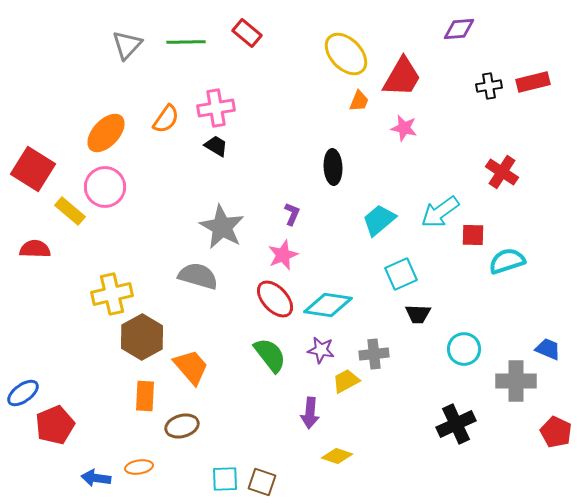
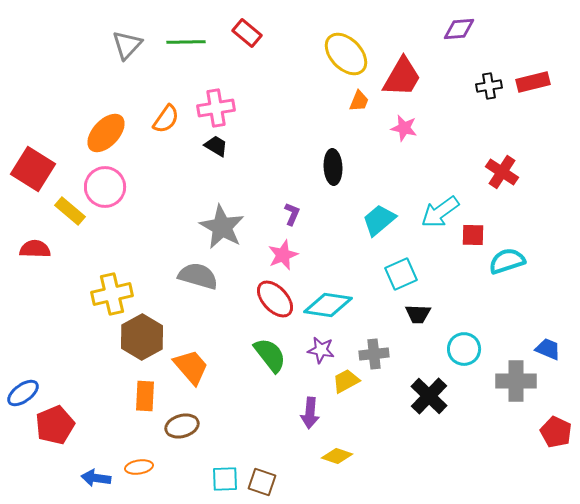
black cross at (456, 424): moved 27 px left, 28 px up; rotated 21 degrees counterclockwise
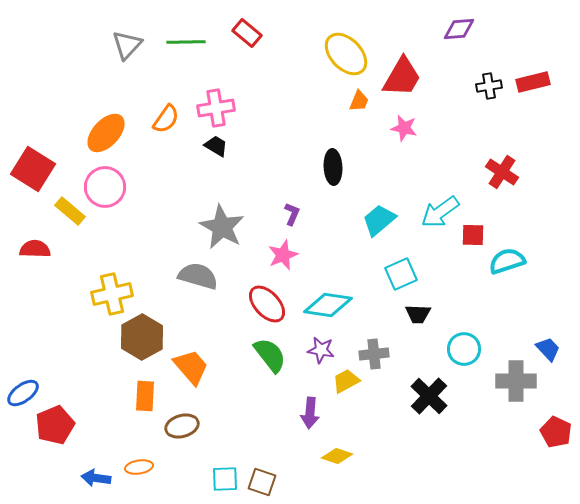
red ellipse at (275, 299): moved 8 px left, 5 px down
blue trapezoid at (548, 349): rotated 24 degrees clockwise
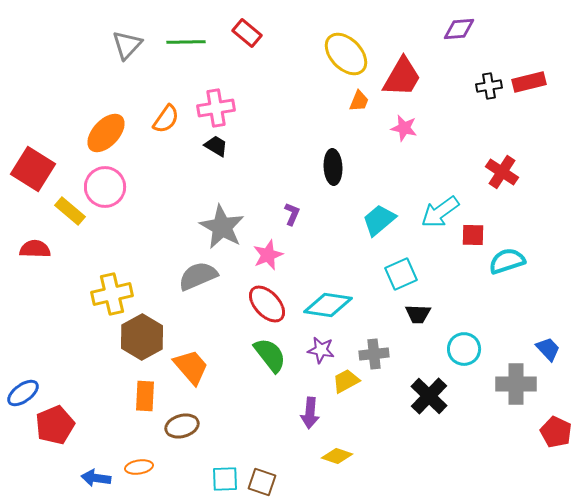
red rectangle at (533, 82): moved 4 px left
pink star at (283, 255): moved 15 px left
gray semicircle at (198, 276): rotated 39 degrees counterclockwise
gray cross at (516, 381): moved 3 px down
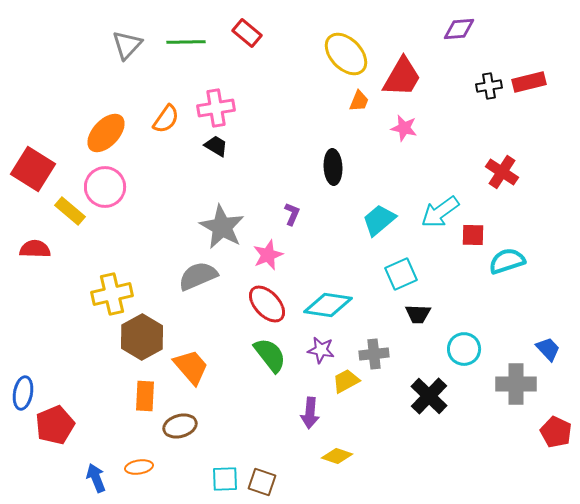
blue ellipse at (23, 393): rotated 44 degrees counterclockwise
brown ellipse at (182, 426): moved 2 px left
blue arrow at (96, 478): rotated 60 degrees clockwise
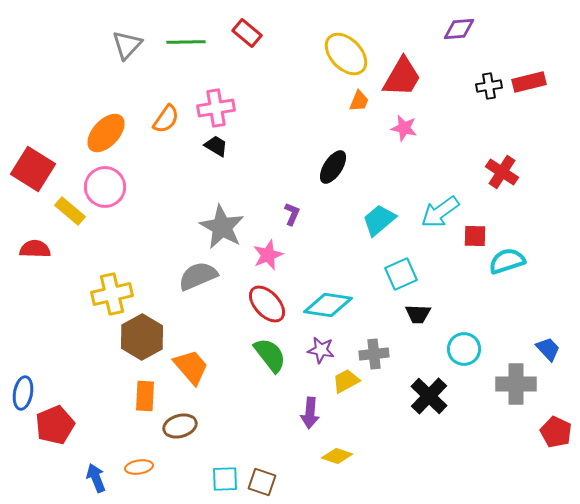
black ellipse at (333, 167): rotated 36 degrees clockwise
red square at (473, 235): moved 2 px right, 1 px down
